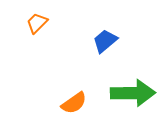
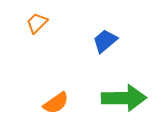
green arrow: moved 9 px left, 5 px down
orange semicircle: moved 18 px left
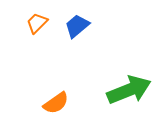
blue trapezoid: moved 28 px left, 15 px up
green arrow: moved 5 px right, 8 px up; rotated 21 degrees counterclockwise
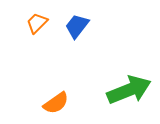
blue trapezoid: rotated 12 degrees counterclockwise
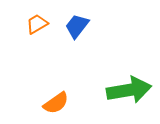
orange trapezoid: moved 1 px down; rotated 15 degrees clockwise
green arrow: rotated 12 degrees clockwise
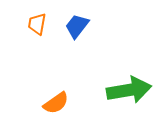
orange trapezoid: rotated 50 degrees counterclockwise
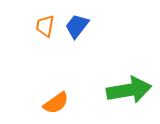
orange trapezoid: moved 8 px right, 2 px down
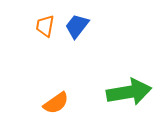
green arrow: moved 2 px down
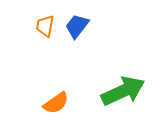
green arrow: moved 6 px left, 1 px up; rotated 15 degrees counterclockwise
